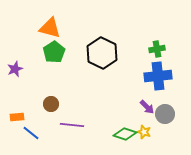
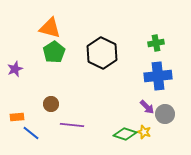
green cross: moved 1 px left, 6 px up
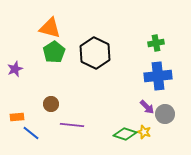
black hexagon: moved 7 px left
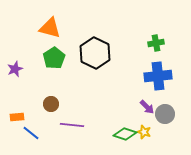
green pentagon: moved 6 px down
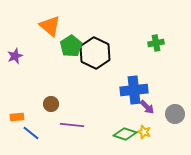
orange triangle: moved 2 px up; rotated 25 degrees clockwise
green pentagon: moved 17 px right, 12 px up
purple star: moved 13 px up
blue cross: moved 24 px left, 14 px down
gray circle: moved 10 px right
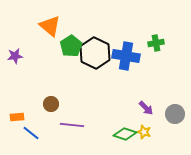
purple star: rotated 14 degrees clockwise
blue cross: moved 8 px left, 34 px up; rotated 16 degrees clockwise
purple arrow: moved 1 px left, 1 px down
